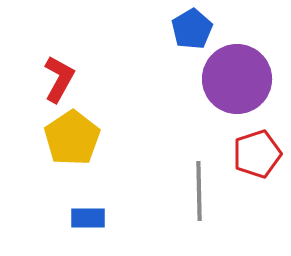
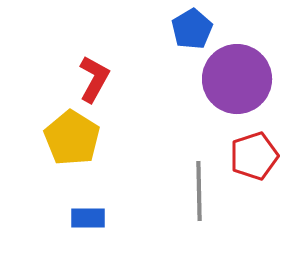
red L-shape: moved 35 px right
yellow pentagon: rotated 6 degrees counterclockwise
red pentagon: moved 3 px left, 2 px down
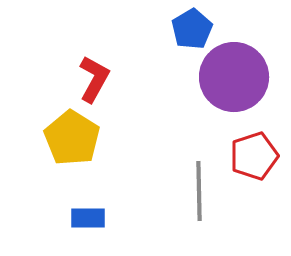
purple circle: moved 3 px left, 2 px up
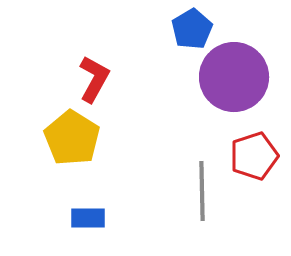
gray line: moved 3 px right
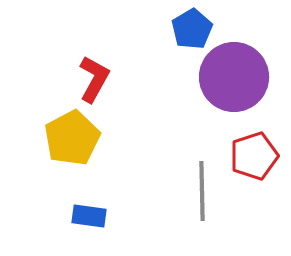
yellow pentagon: rotated 12 degrees clockwise
blue rectangle: moved 1 px right, 2 px up; rotated 8 degrees clockwise
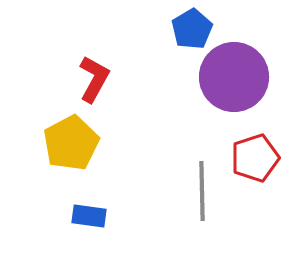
yellow pentagon: moved 1 px left, 5 px down
red pentagon: moved 1 px right, 2 px down
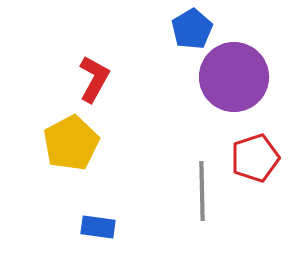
blue rectangle: moved 9 px right, 11 px down
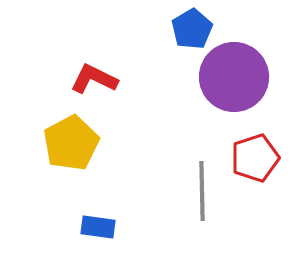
red L-shape: rotated 93 degrees counterclockwise
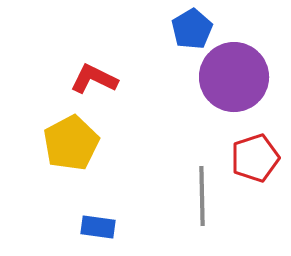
gray line: moved 5 px down
